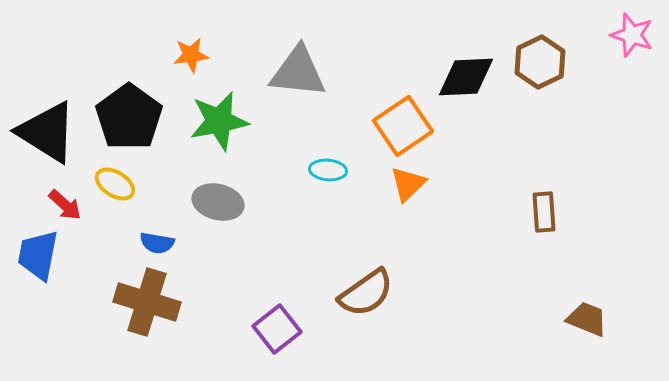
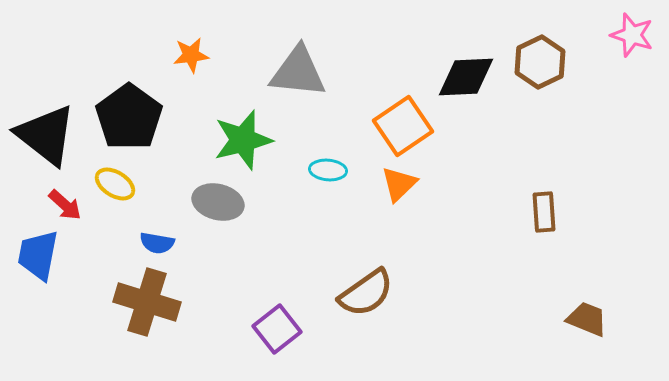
green star: moved 24 px right, 19 px down; rotated 4 degrees counterclockwise
black triangle: moved 1 px left, 3 px down; rotated 6 degrees clockwise
orange triangle: moved 9 px left
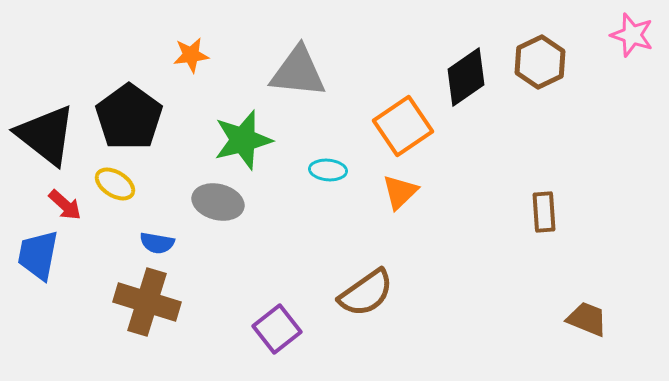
black diamond: rotated 32 degrees counterclockwise
orange triangle: moved 1 px right, 8 px down
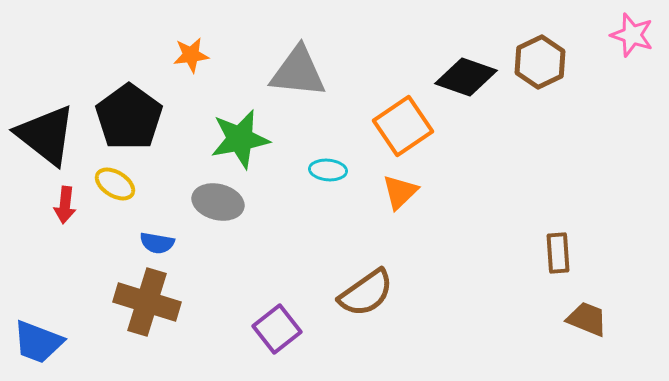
black diamond: rotated 54 degrees clockwise
green star: moved 3 px left, 1 px up; rotated 4 degrees clockwise
red arrow: rotated 54 degrees clockwise
brown rectangle: moved 14 px right, 41 px down
blue trapezoid: moved 87 px down; rotated 80 degrees counterclockwise
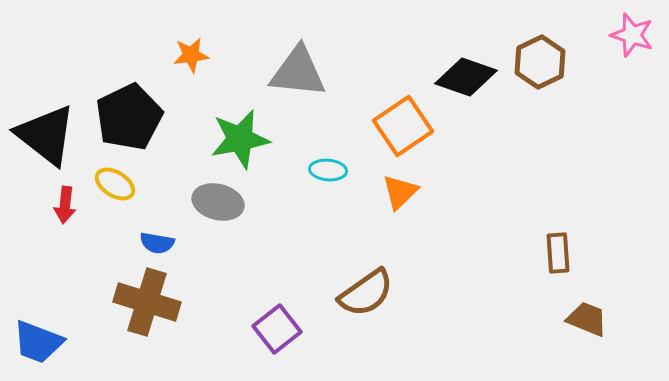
black pentagon: rotated 10 degrees clockwise
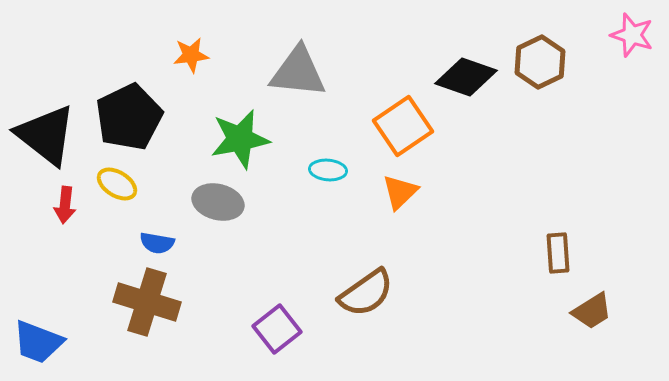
yellow ellipse: moved 2 px right
brown trapezoid: moved 5 px right, 8 px up; rotated 126 degrees clockwise
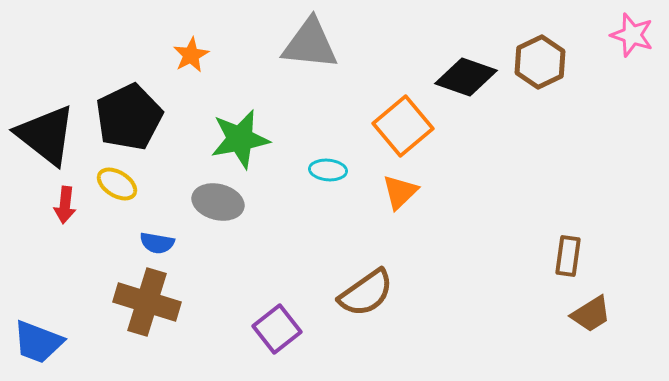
orange star: rotated 21 degrees counterclockwise
gray triangle: moved 12 px right, 28 px up
orange square: rotated 6 degrees counterclockwise
brown rectangle: moved 10 px right, 3 px down; rotated 12 degrees clockwise
brown trapezoid: moved 1 px left, 3 px down
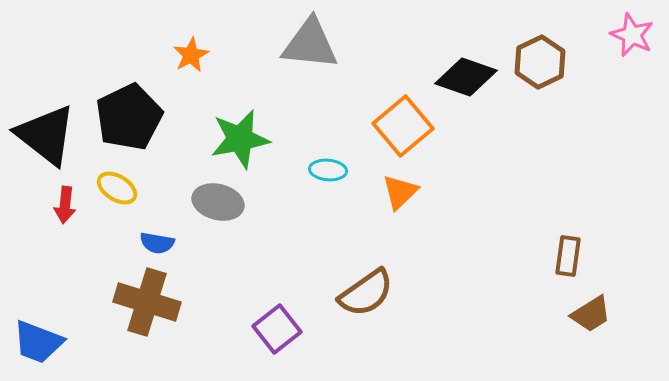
pink star: rotated 6 degrees clockwise
yellow ellipse: moved 4 px down
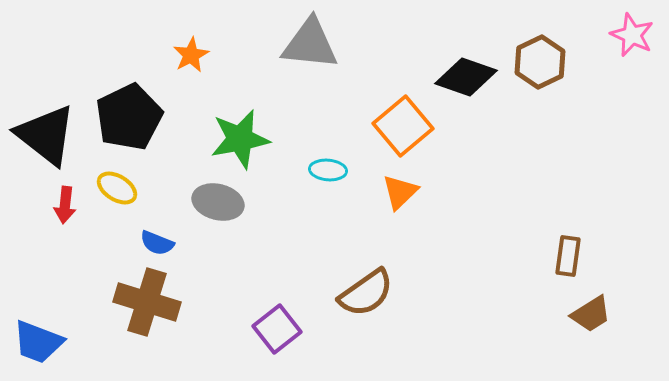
blue semicircle: rotated 12 degrees clockwise
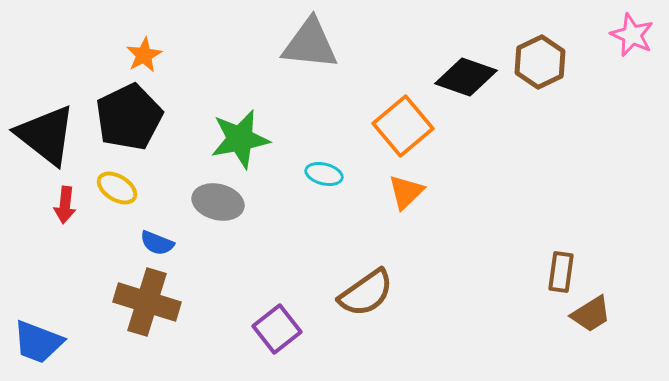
orange star: moved 47 px left
cyan ellipse: moved 4 px left, 4 px down; rotated 9 degrees clockwise
orange triangle: moved 6 px right
brown rectangle: moved 7 px left, 16 px down
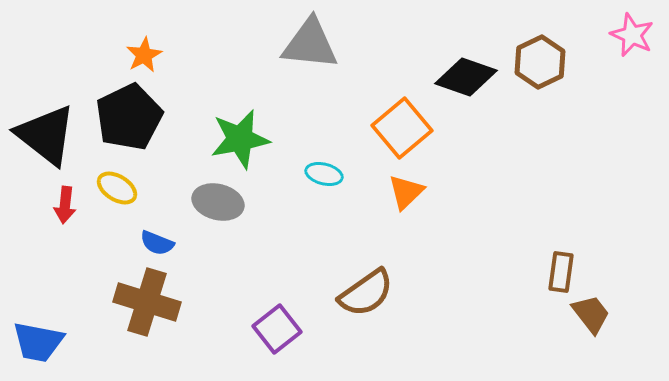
orange square: moved 1 px left, 2 px down
brown trapezoid: rotated 96 degrees counterclockwise
blue trapezoid: rotated 10 degrees counterclockwise
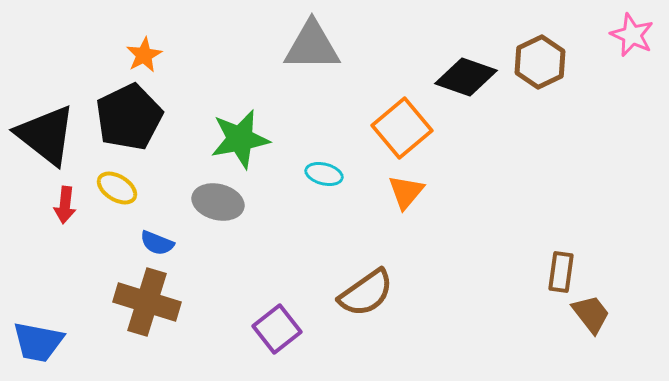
gray triangle: moved 2 px right, 2 px down; rotated 6 degrees counterclockwise
orange triangle: rotated 6 degrees counterclockwise
